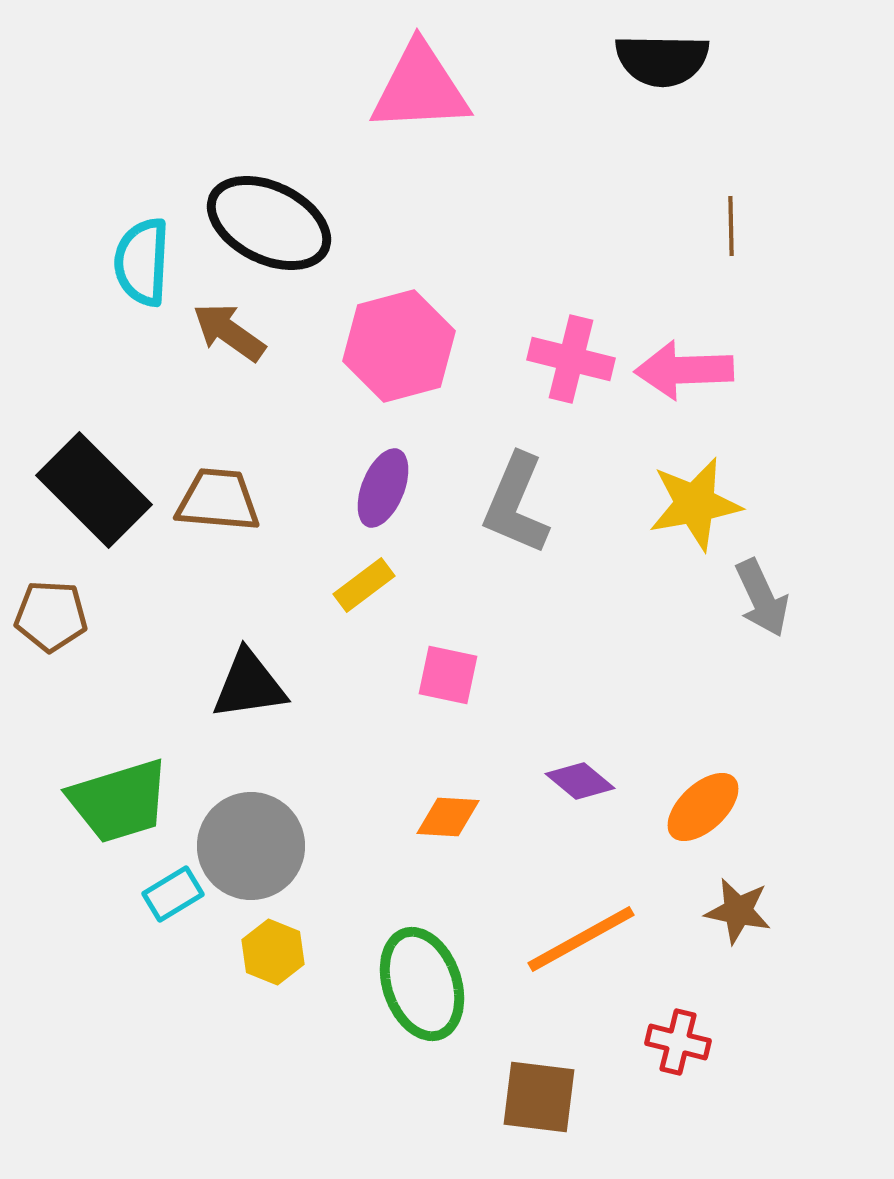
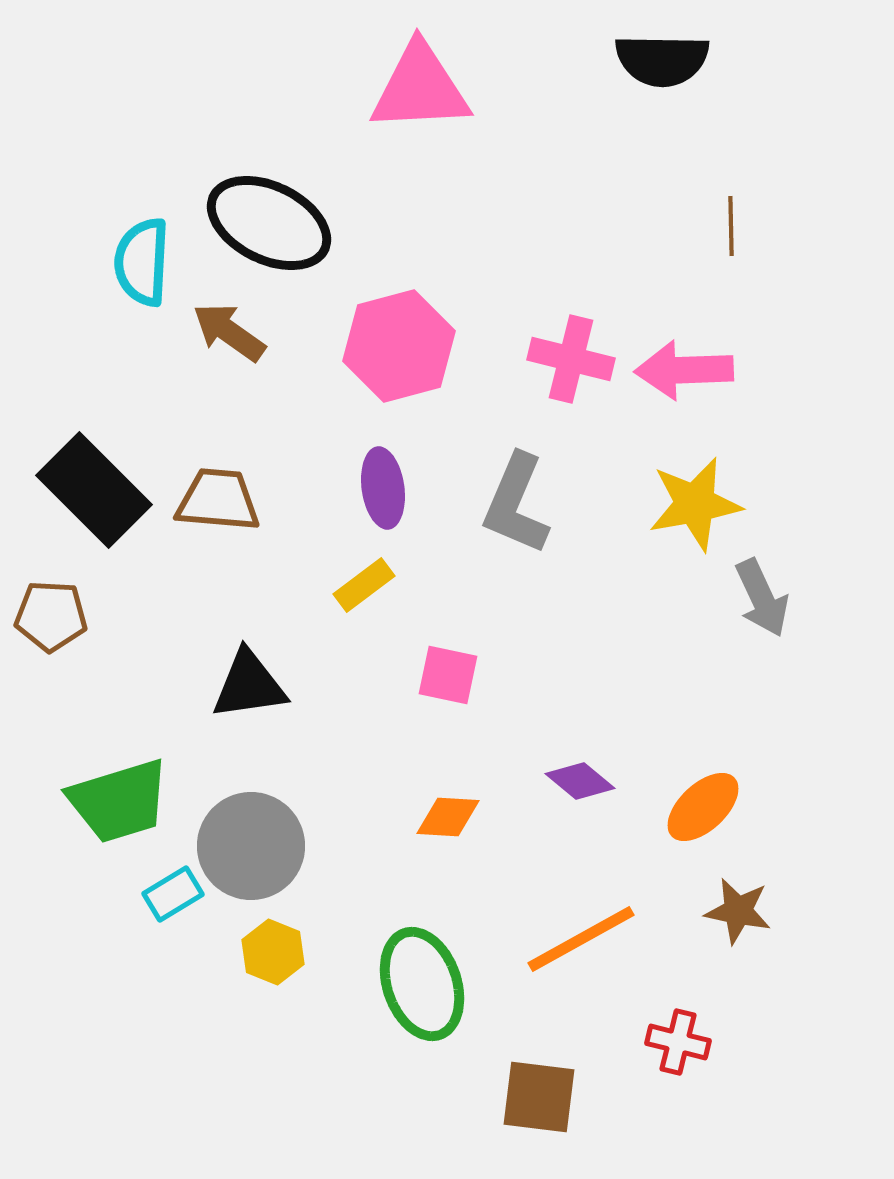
purple ellipse: rotated 30 degrees counterclockwise
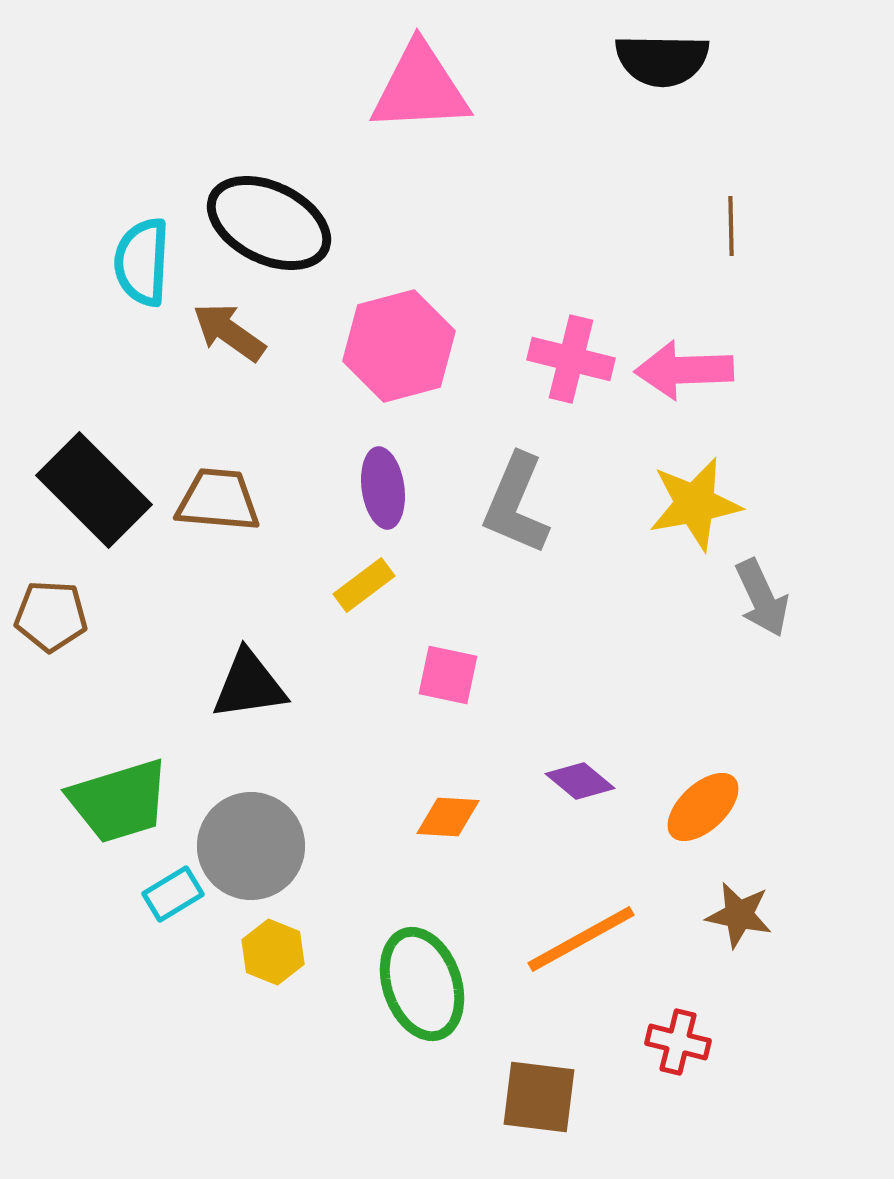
brown star: moved 1 px right, 4 px down
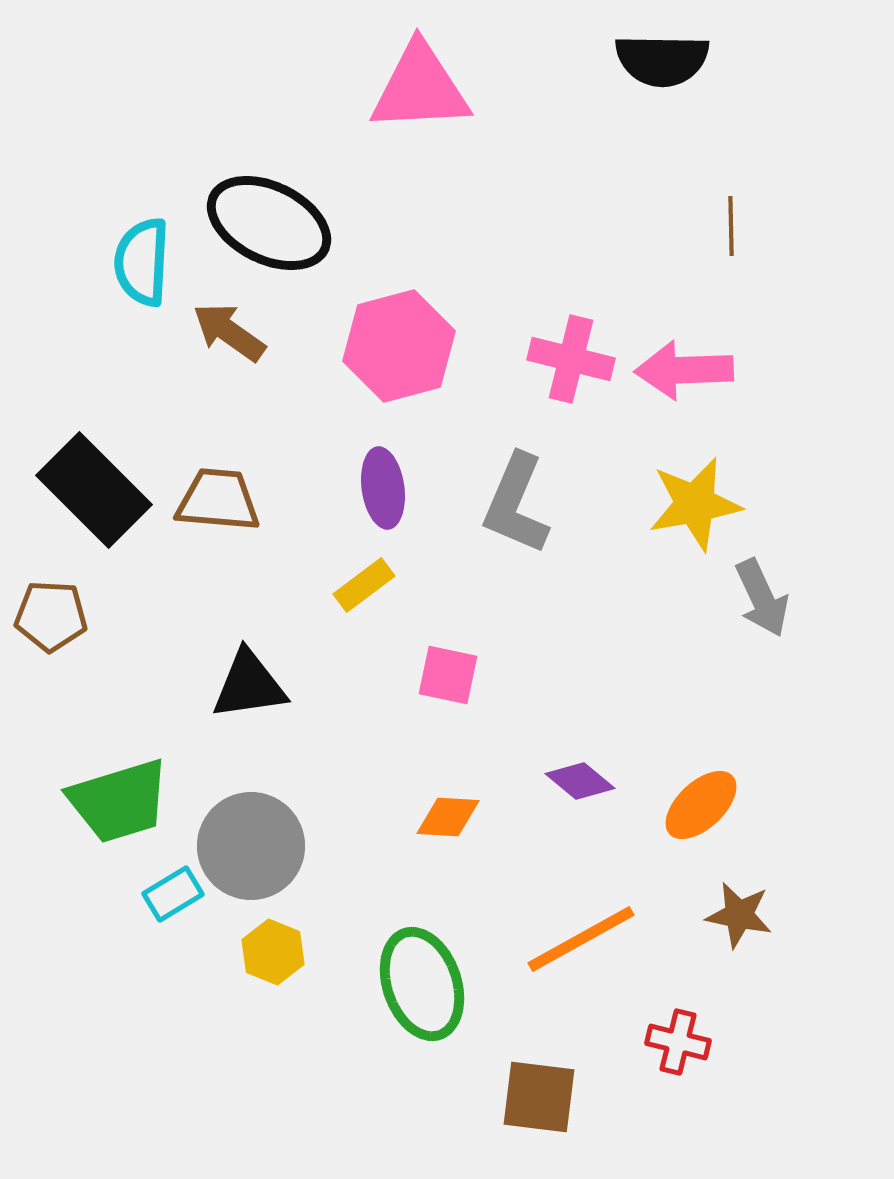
orange ellipse: moved 2 px left, 2 px up
